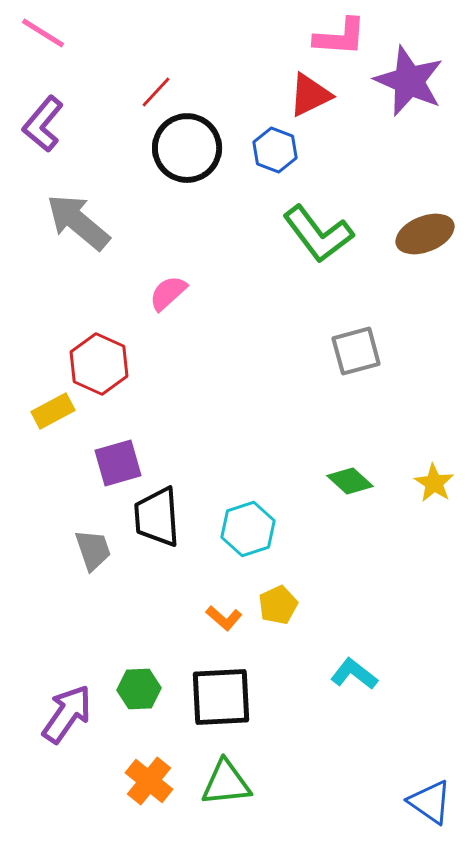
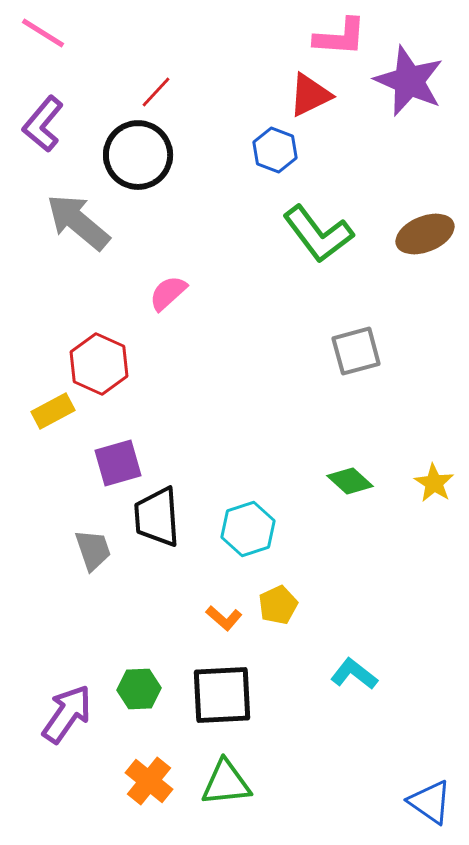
black circle: moved 49 px left, 7 px down
black square: moved 1 px right, 2 px up
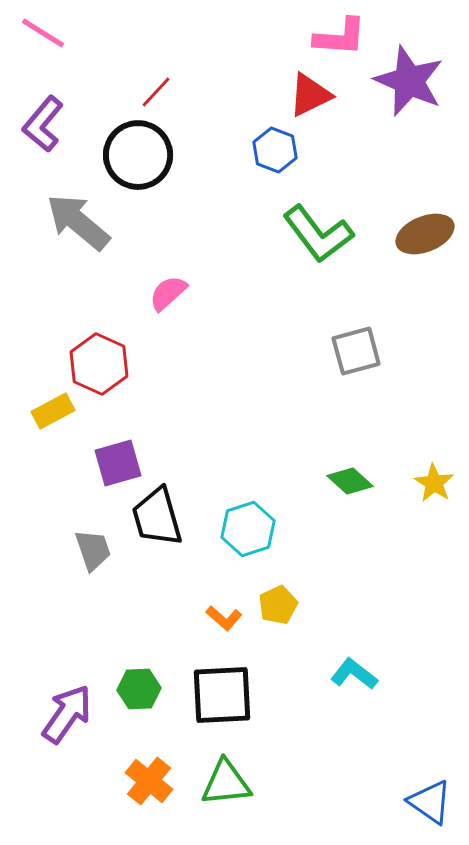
black trapezoid: rotated 12 degrees counterclockwise
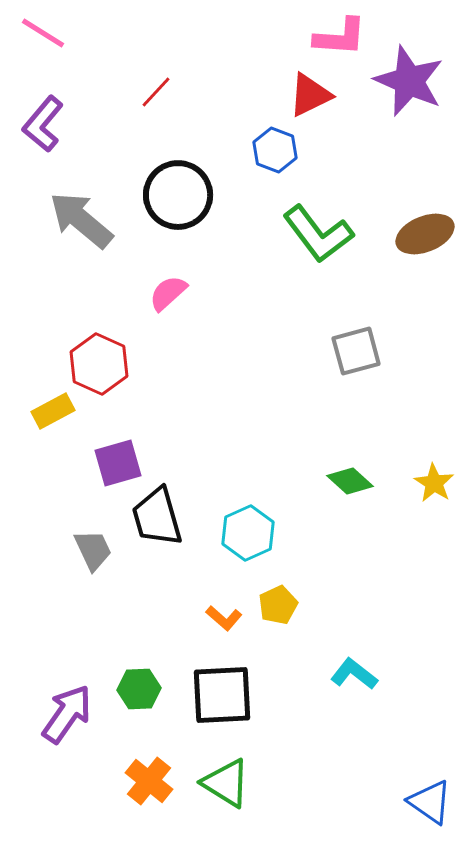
black circle: moved 40 px right, 40 px down
gray arrow: moved 3 px right, 2 px up
cyan hexagon: moved 4 px down; rotated 6 degrees counterclockwise
gray trapezoid: rotated 6 degrees counterclockwise
green triangle: rotated 38 degrees clockwise
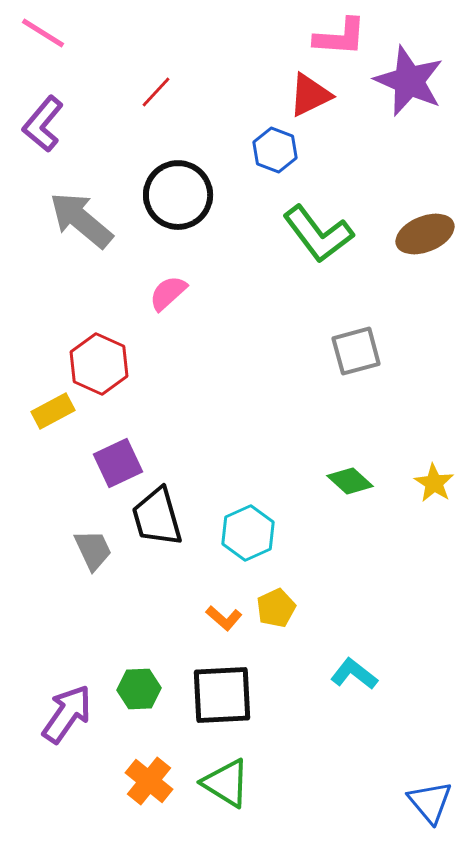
purple square: rotated 9 degrees counterclockwise
yellow pentagon: moved 2 px left, 3 px down
blue triangle: rotated 15 degrees clockwise
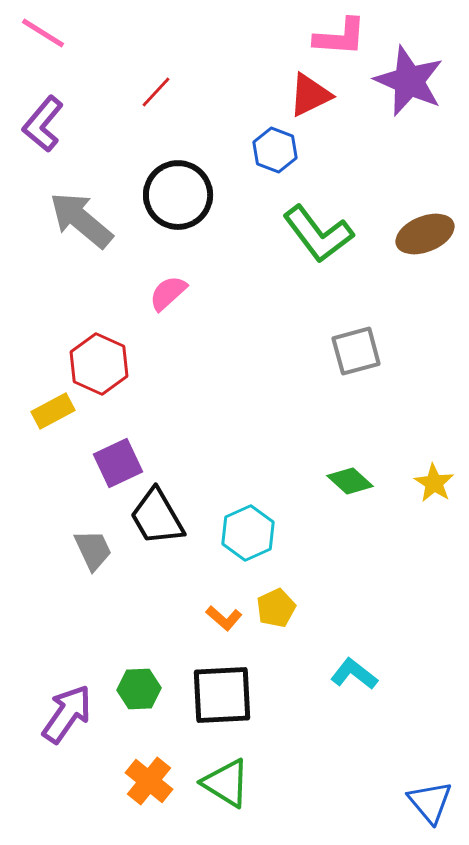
black trapezoid: rotated 14 degrees counterclockwise
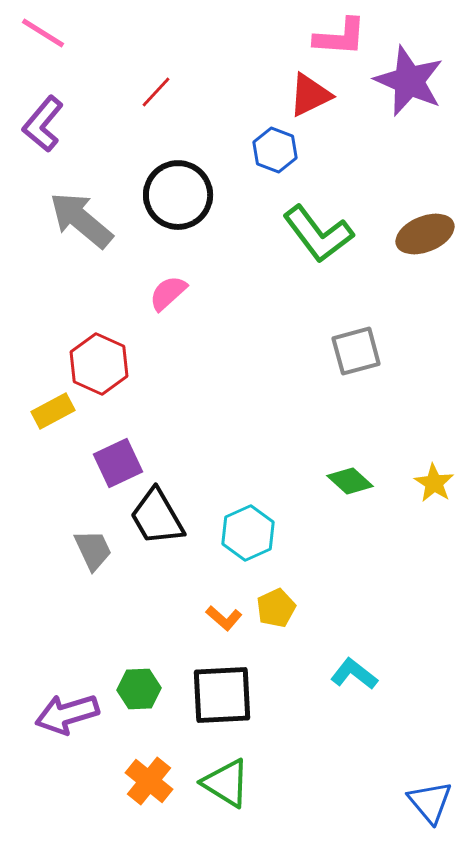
purple arrow: rotated 142 degrees counterclockwise
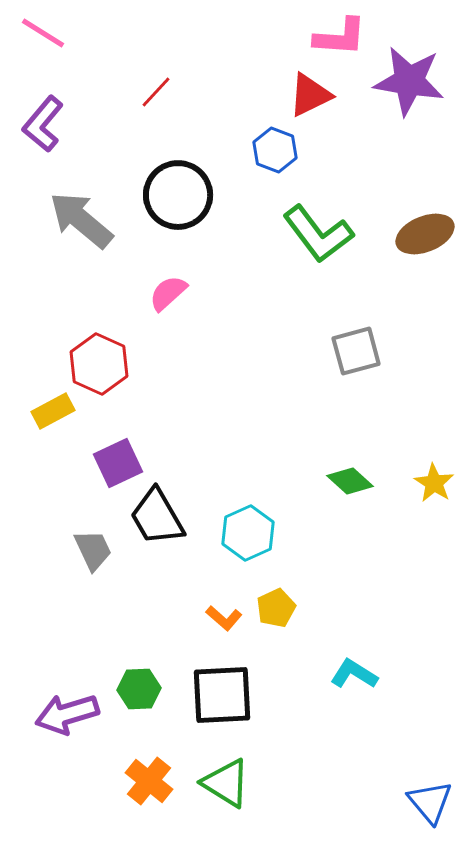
purple star: rotated 14 degrees counterclockwise
cyan L-shape: rotated 6 degrees counterclockwise
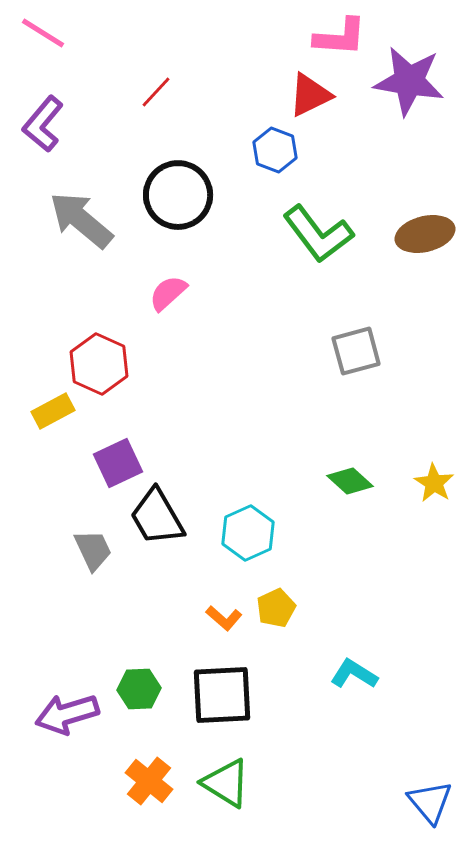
brown ellipse: rotated 8 degrees clockwise
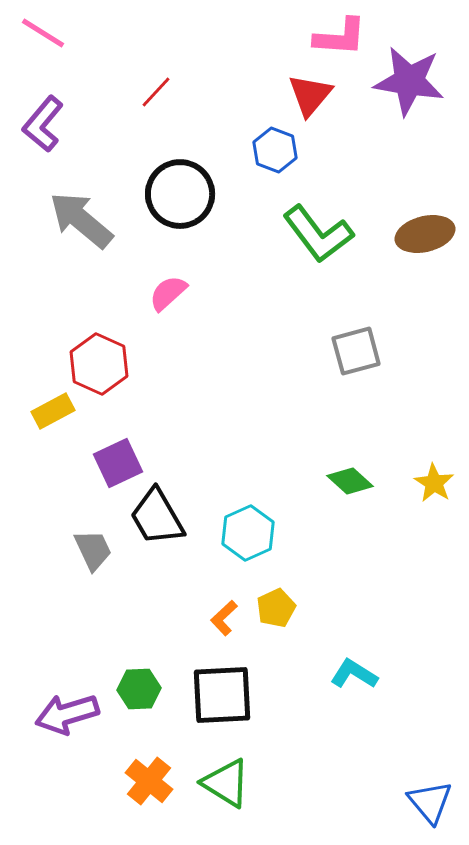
red triangle: rotated 24 degrees counterclockwise
black circle: moved 2 px right, 1 px up
orange L-shape: rotated 96 degrees clockwise
